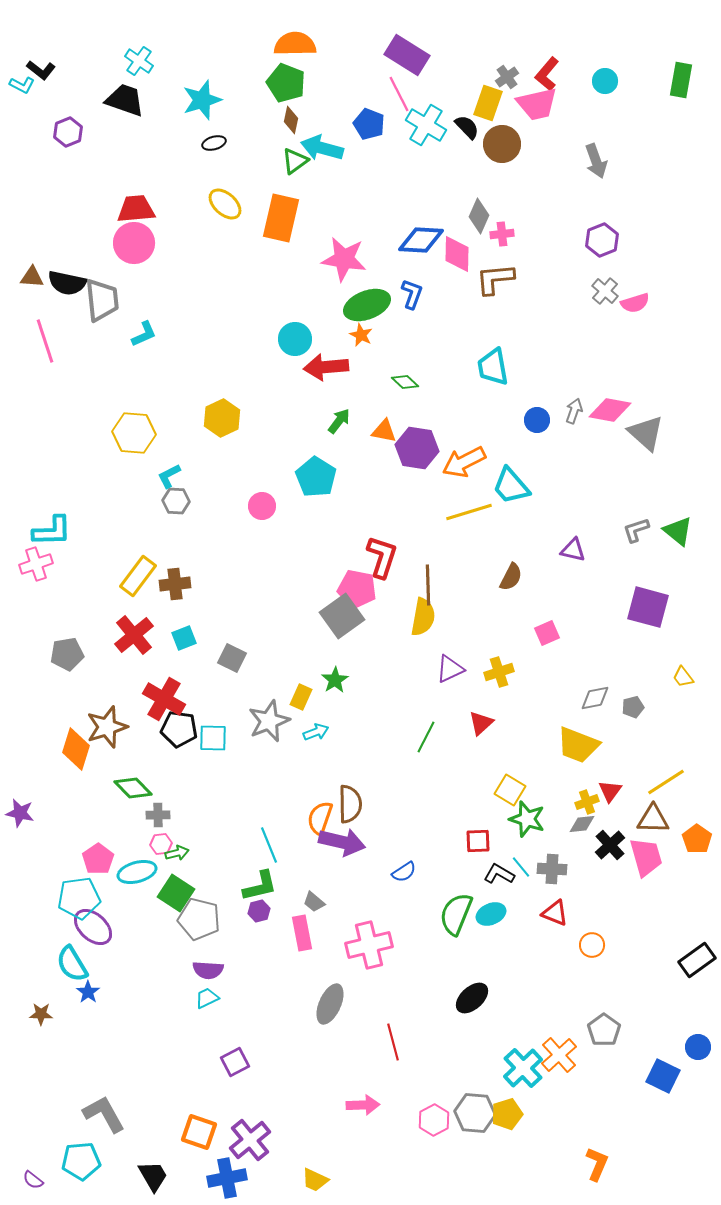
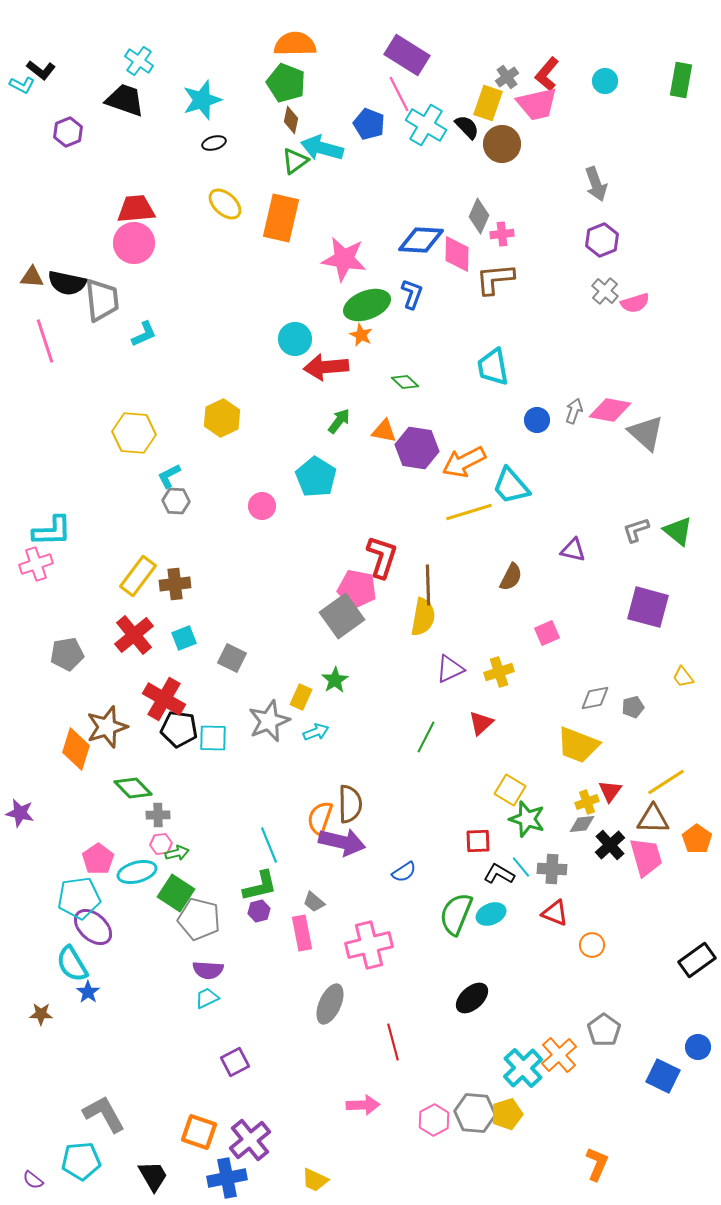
gray arrow at (596, 161): moved 23 px down
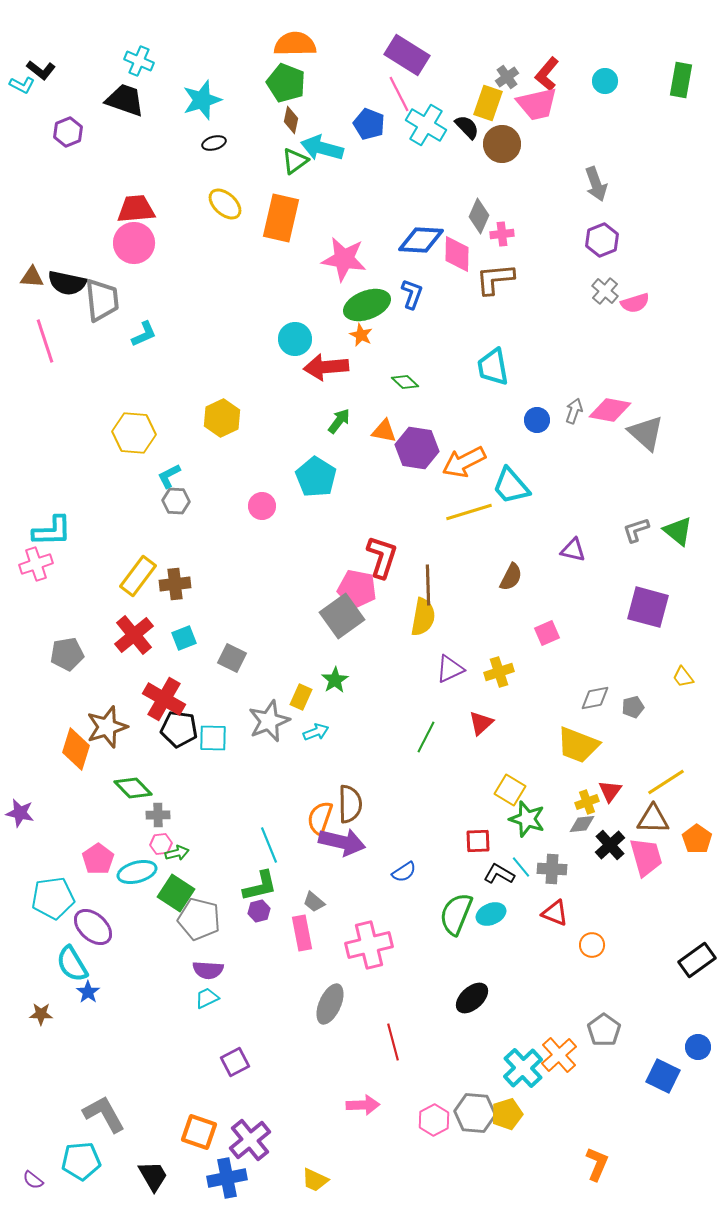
cyan cross at (139, 61): rotated 12 degrees counterclockwise
cyan pentagon at (79, 898): moved 26 px left
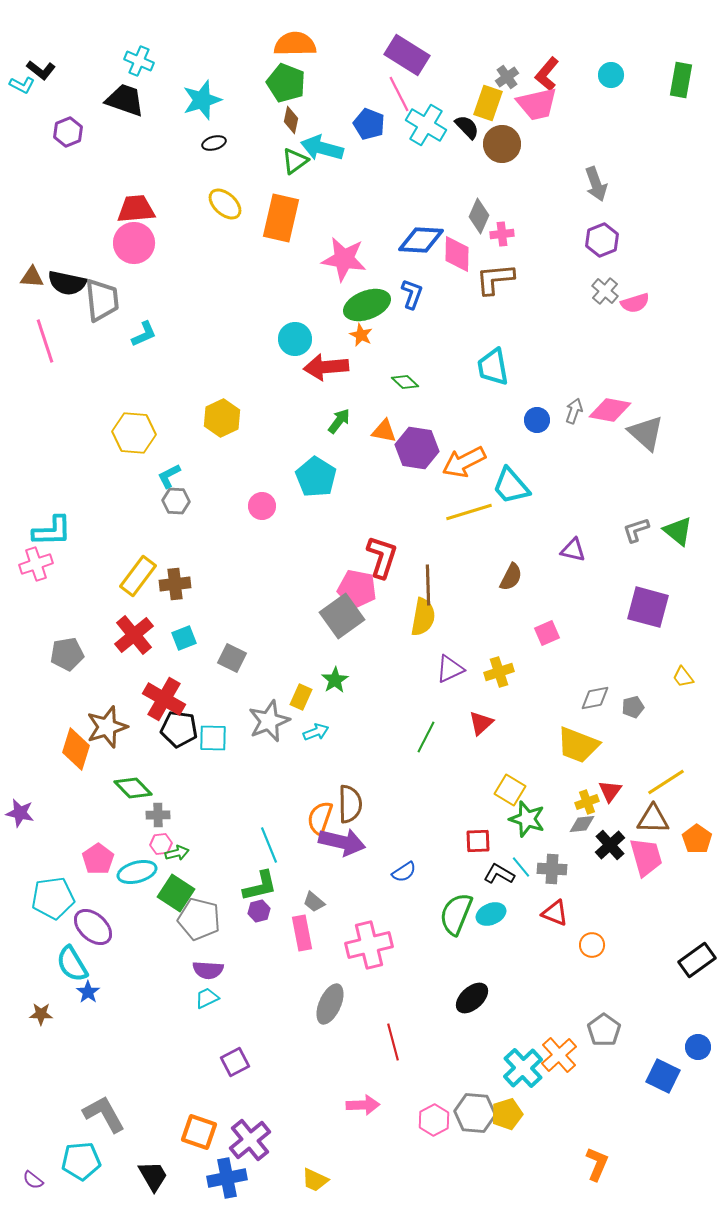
cyan circle at (605, 81): moved 6 px right, 6 px up
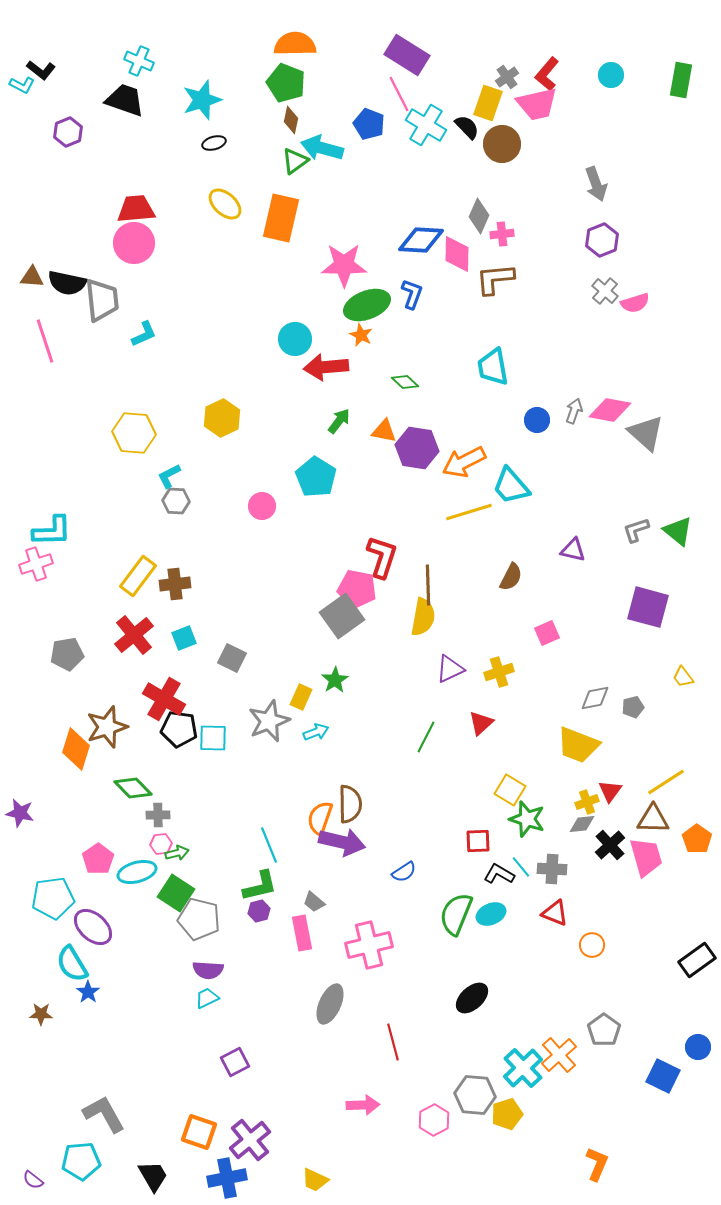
pink star at (344, 259): moved 6 px down; rotated 9 degrees counterclockwise
gray hexagon at (475, 1113): moved 18 px up
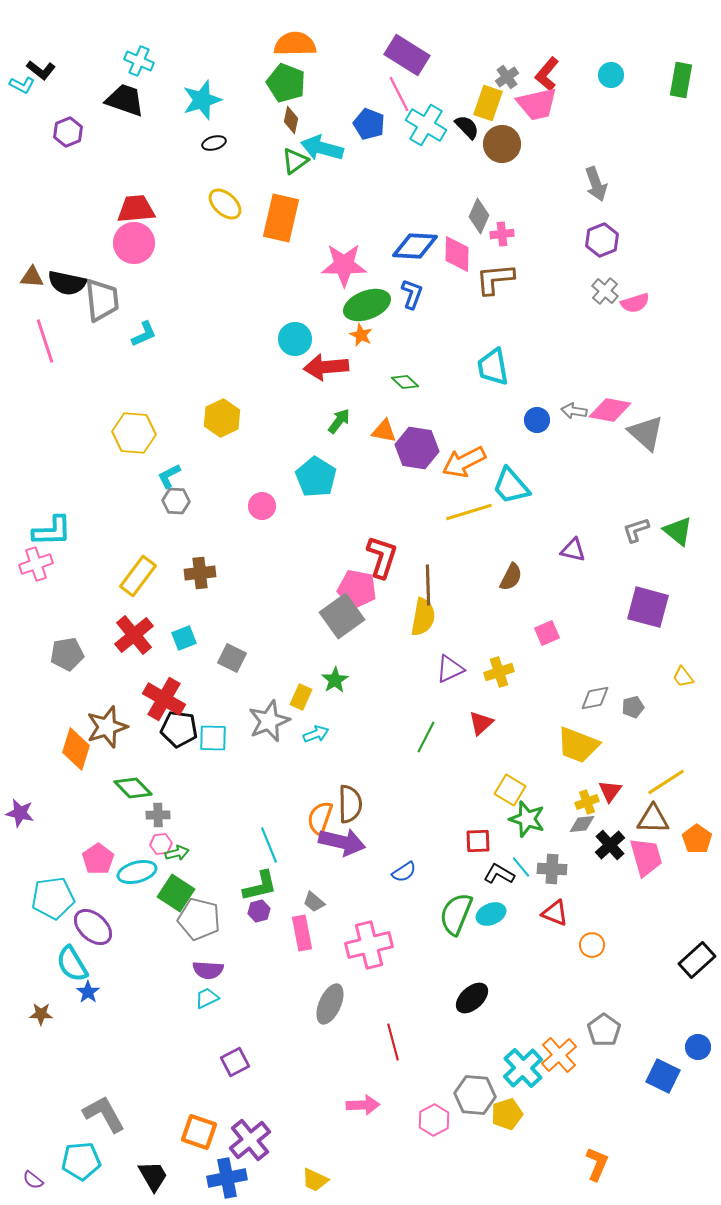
blue diamond at (421, 240): moved 6 px left, 6 px down
gray arrow at (574, 411): rotated 100 degrees counterclockwise
brown cross at (175, 584): moved 25 px right, 11 px up
cyan arrow at (316, 732): moved 2 px down
black rectangle at (697, 960): rotated 6 degrees counterclockwise
